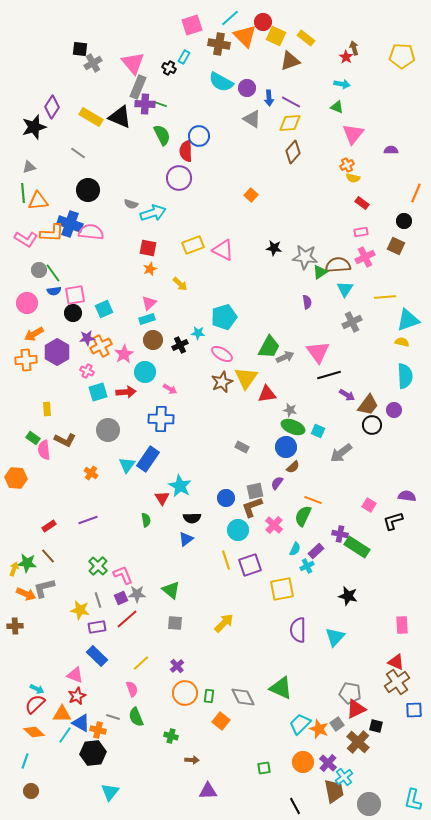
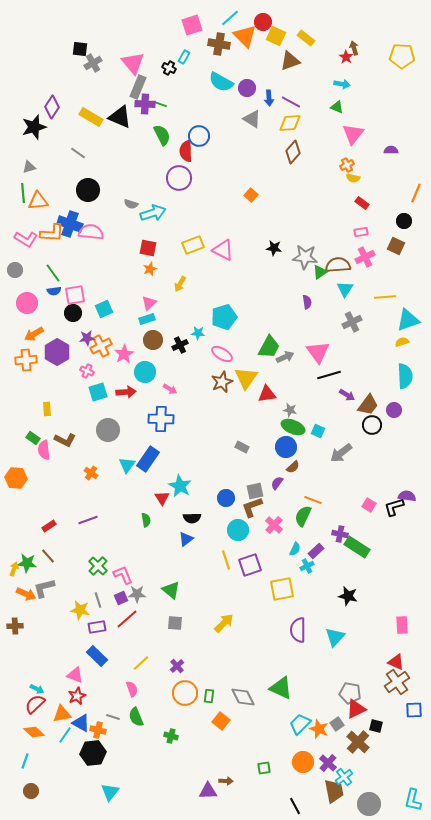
gray circle at (39, 270): moved 24 px left
yellow arrow at (180, 284): rotated 77 degrees clockwise
yellow semicircle at (402, 342): rotated 32 degrees counterclockwise
black L-shape at (393, 521): moved 1 px right, 14 px up
orange triangle at (62, 714): rotated 12 degrees counterclockwise
brown arrow at (192, 760): moved 34 px right, 21 px down
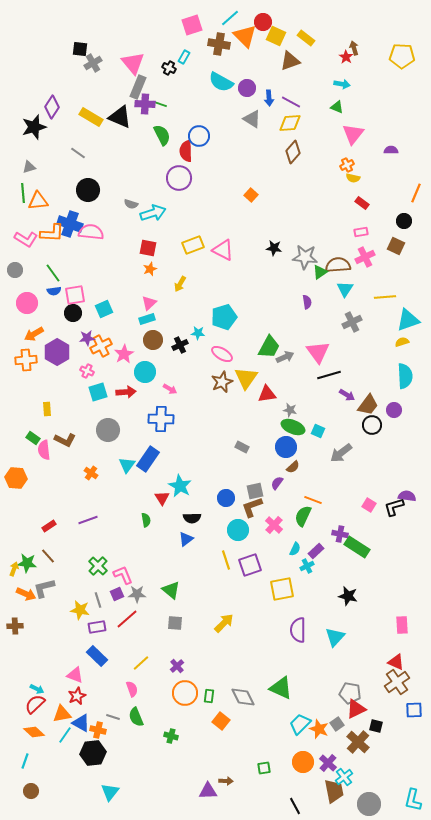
purple square at (121, 598): moved 4 px left, 4 px up
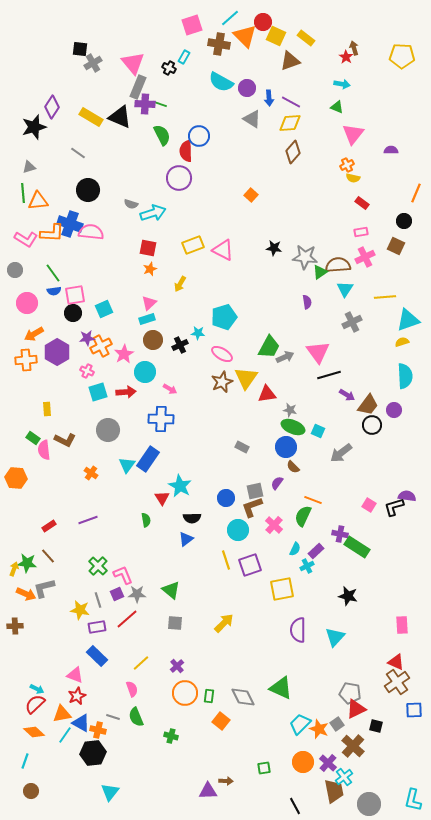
brown semicircle at (293, 467): rotated 88 degrees clockwise
brown cross at (358, 742): moved 5 px left, 4 px down
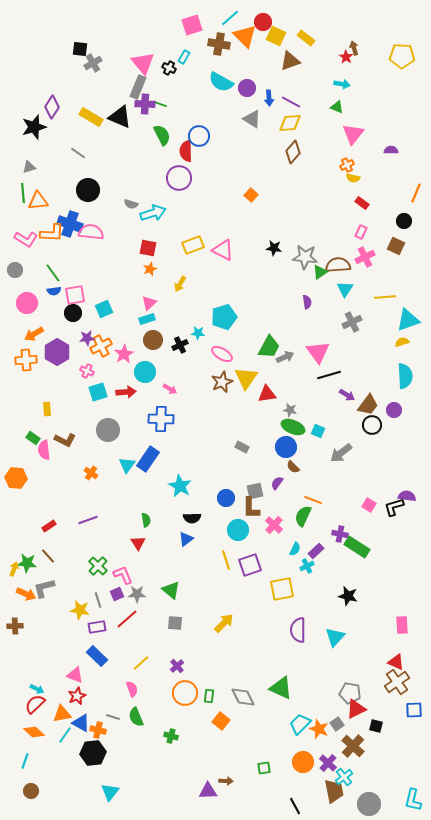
pink triangle at (133, 63): moved 10 px right
pink rectangle at (361, 232): rotated 56 degrees counterclockwise
red triangle at (162, 498): moved 24 px left, 45 px down
brown L-shape at (252, 507): moved 1 px left, 1 px down; rotated 70 degrees counterclockwise
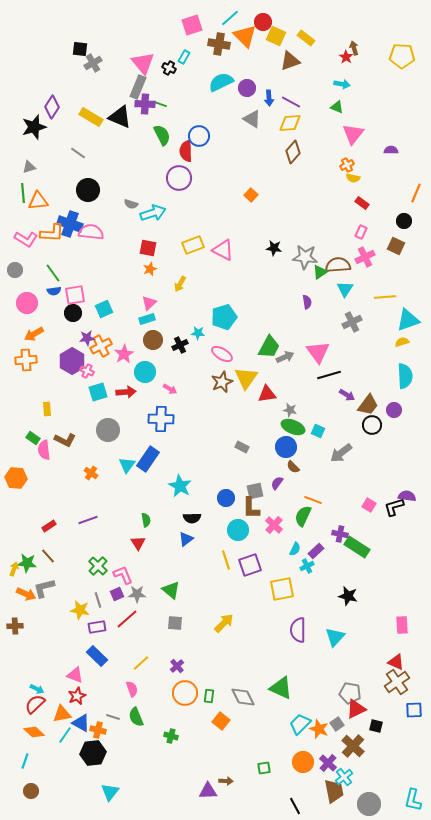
cyan semicircle at (221, 82): rotated 125 degrees clockwise
purple hexagon at (57, 352): moved 15 px right, 9 px down
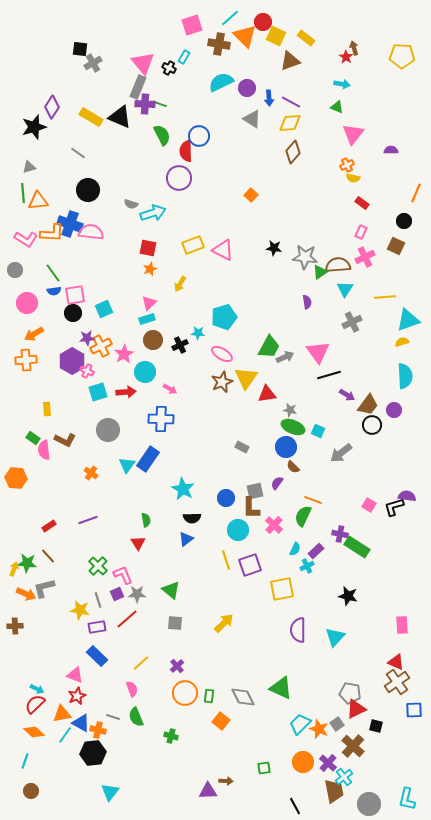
cyan star at (180, 486): moved 3 px right, 3 px down
cyan L-shape at (413, 800): moved 6 px left, 1 px up
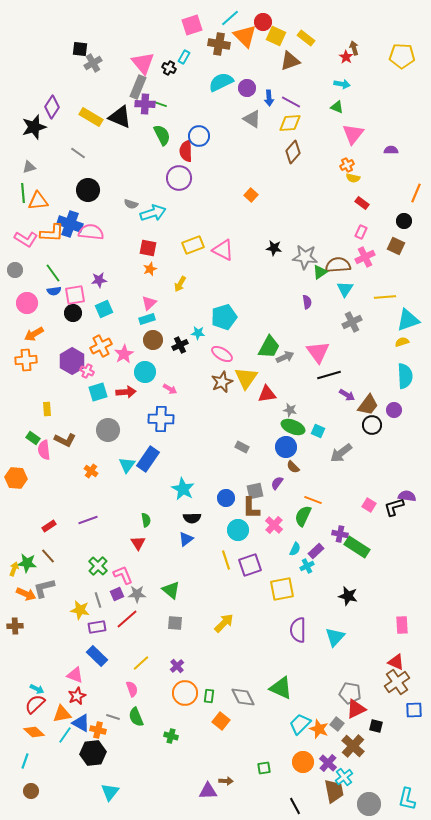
purple star at (87, 338): moved 12 px right, 58 px up
orange cross at (91, 473): moved 2 px up
gray square at (337, 724): rotated 16 degrees counterclockwise
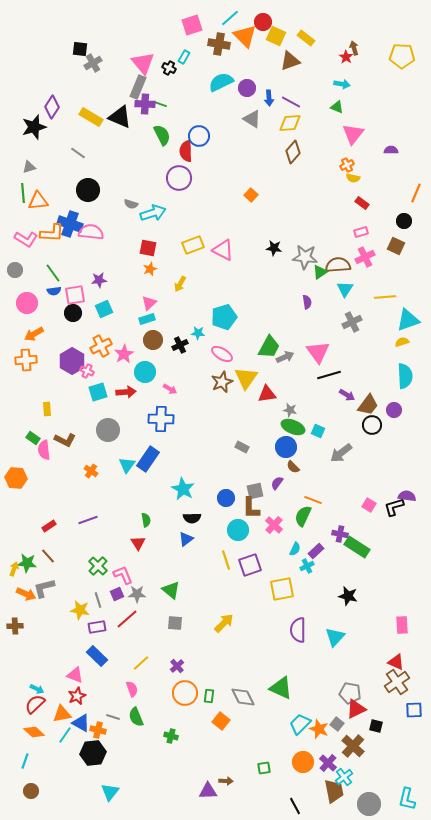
pink rectangle at (361, 232): rotated 48 degrees clockwise
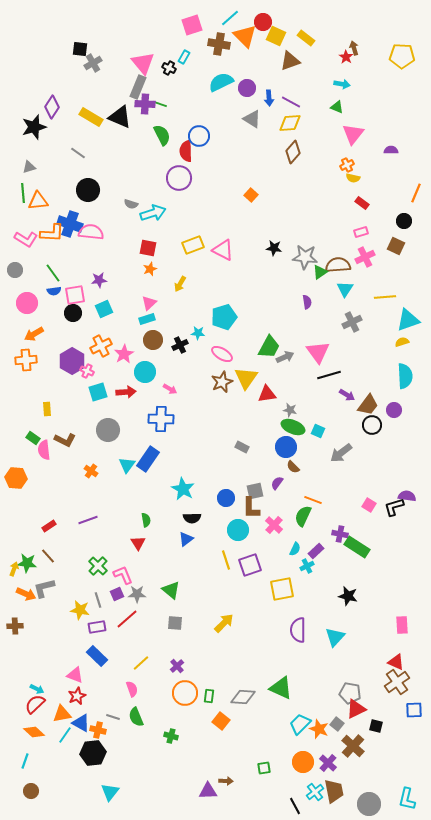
gray diamond at (243, 697): rotated 60 degrees counterclockwise
cyan cross at (344, 777): moved 29 px left, 15 px down
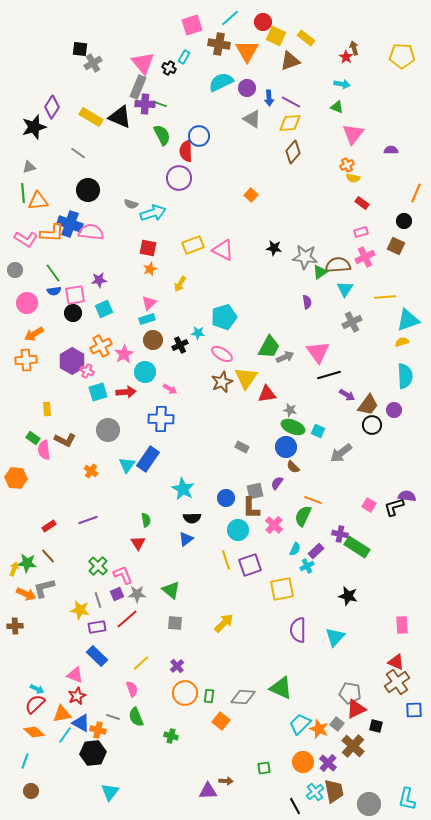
orange triangle at (245, 36): moved 2 px right, 15 px down; rotated 15 degrees clockwise
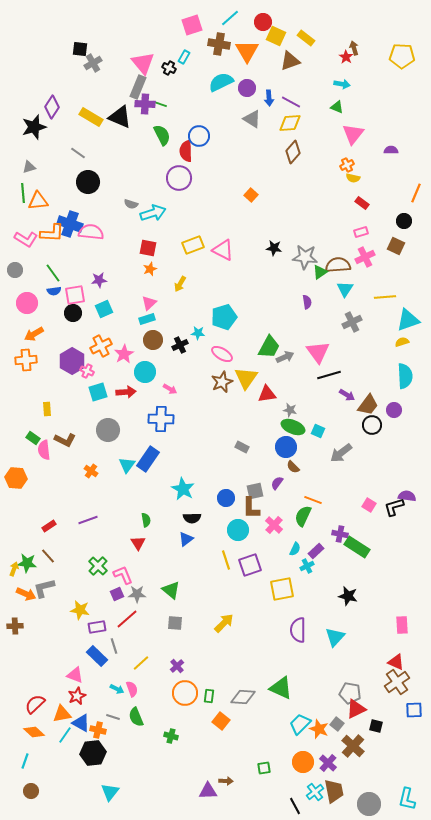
black circle at (88, 190): moved 8 px up
gray line at (98, 600): moved 16 px right, 46 px down
cyan arrow at (37, 689): moved 80 px right
